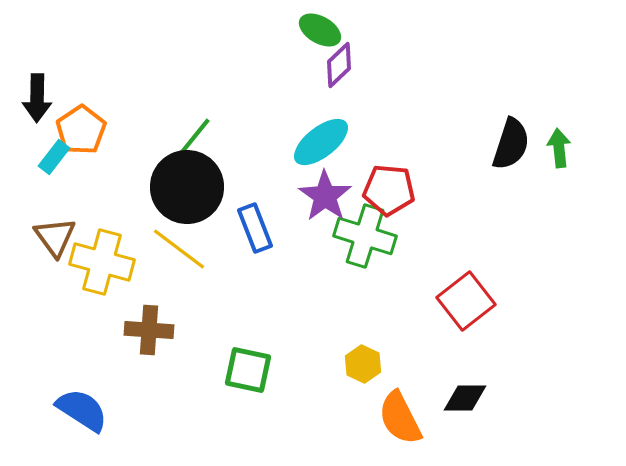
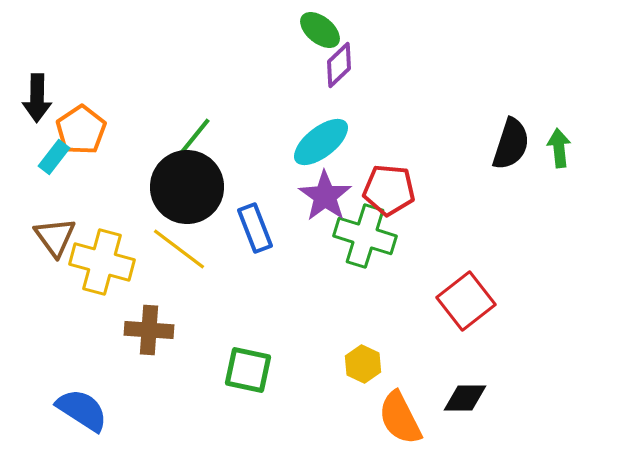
green ellipse: rotated 9 degrees clockwise
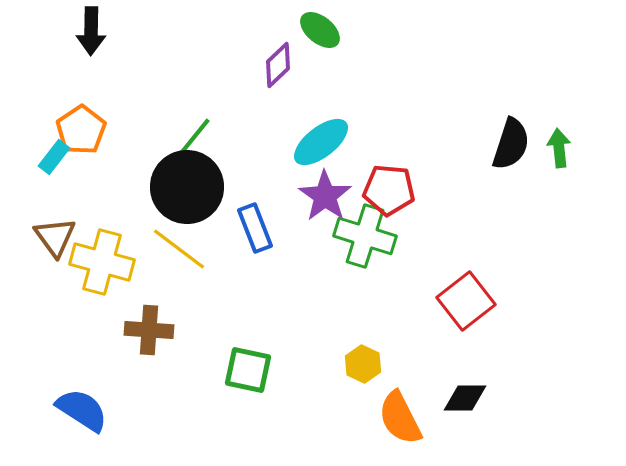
purple diamond: moved 61 px left
black arrow: moved 54 px right, 67 px up
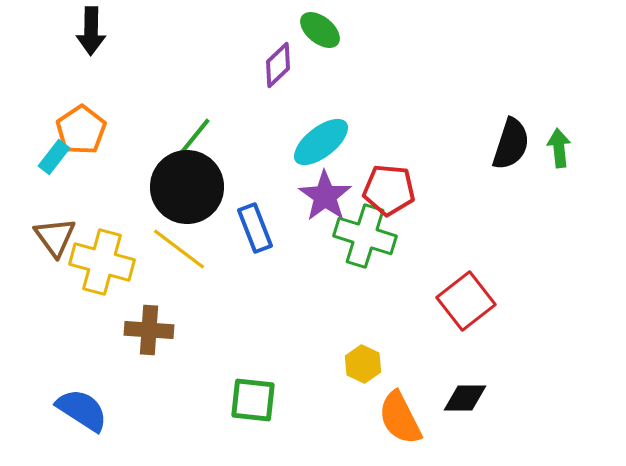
green square: moved 5 px right, 30 px down; rotated 6 degrees counterclockwise
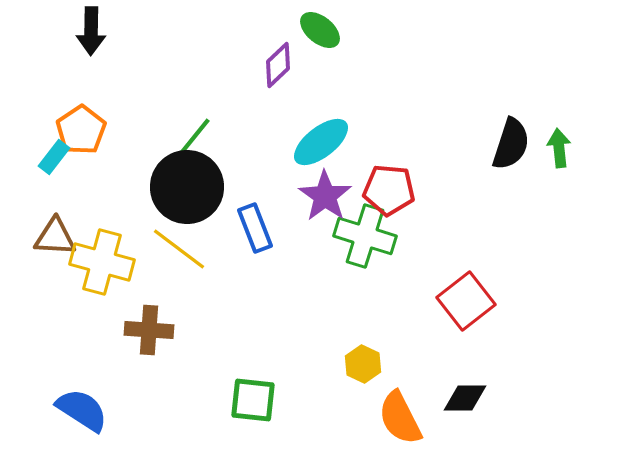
brown triangle: rotated 51 degrees counterclockwise
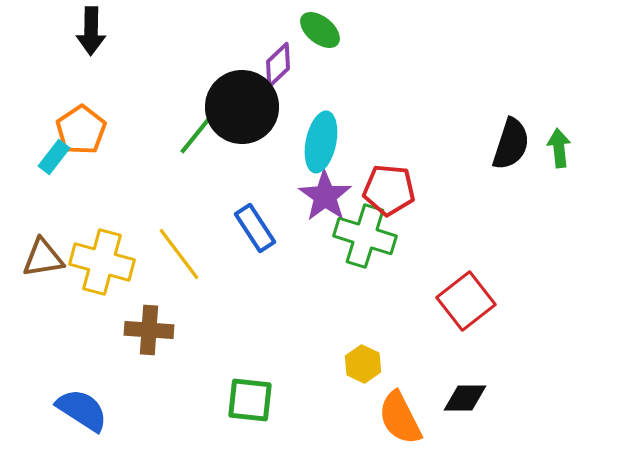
cyan ellipse: rotated 40 degrees counterclockwise
black circle: moved 55 px right, 80 px up
blue rectangle: rotated 12 degrees counterclockwise
brown triangle: moved 12 px left, 21 px down; rotated 12 degrees counterclockwise
yellow line: moved 5 px down; rotated 16 degrees clockwise
green square: moved 3 px left
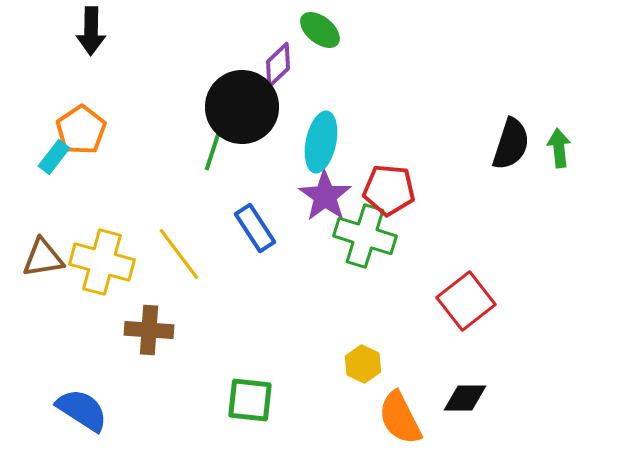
green line: moved 18 px right, 14 px down; rotated 21 degrees counterclockwise
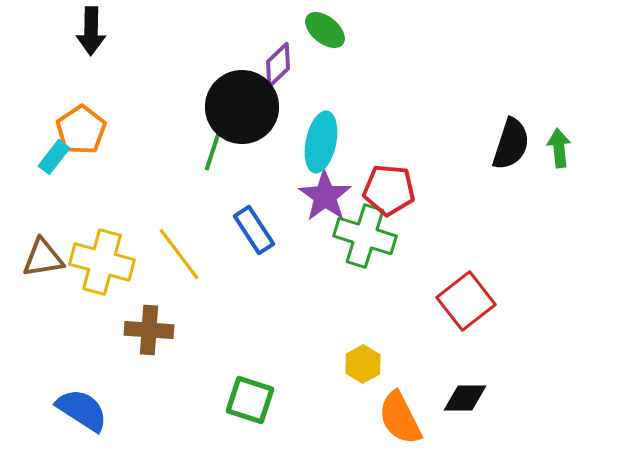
green ellipse: moved 5 px right
blue rectangle: moved 1 px left, 2 px down
yellow hexagon: rotated 6 degrees clockwise
green square: rotated 12 degrees clockwise
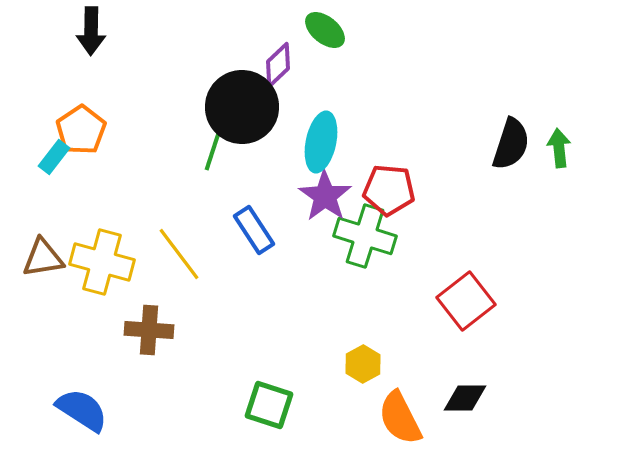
green square: moved 19 px right, 5 px down
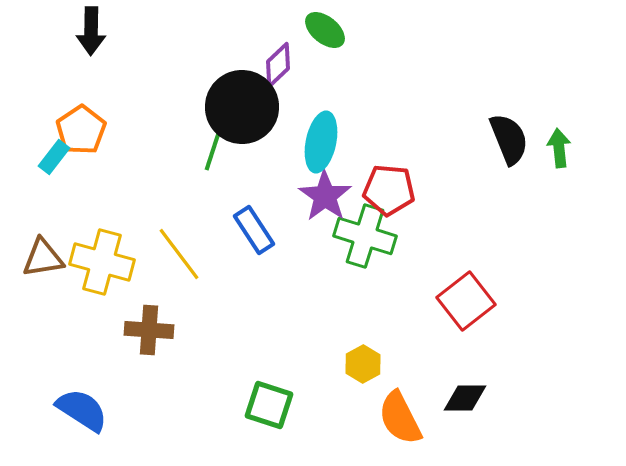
black semicircle: moved 2 px left, 5 px up; rotated 40 degrees counterclockwise
